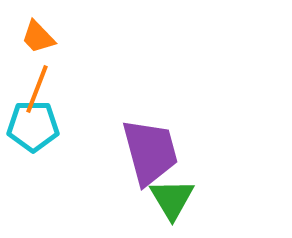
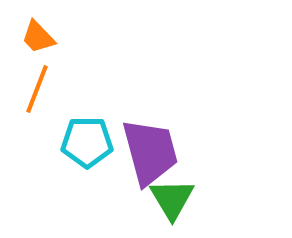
cyan pentagon: moved 54 px right, 16 px down
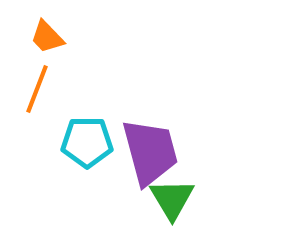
orange trapezoid: moved 9 px right
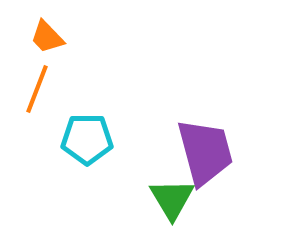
cyan pentagon: moved 3 px up
purple trapezoid: moved 55 px right
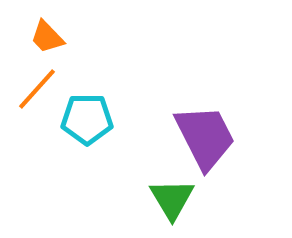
orange line: rotated 21 degrees clockwise
cyan pentagon: moved 20 px up
purple trapezoid: moved 15 px up; rotated 12 degrees counterclockwise
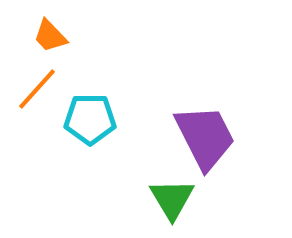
orange trapezoid: moved 3 px right, 1 px up
cyan pentagon: moved 3 px right
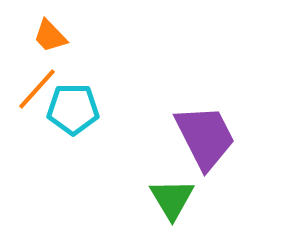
cyan pentagon: moved 17 px left, 10 px up
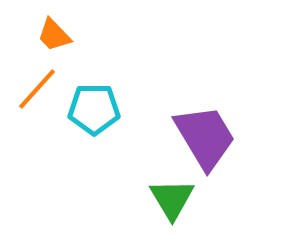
orange trapezoid: moved 4 px right, 1 px up
cyan pentagon: moved 21 px right
purple trapezoid: rotated 4 degrees counterclockwise
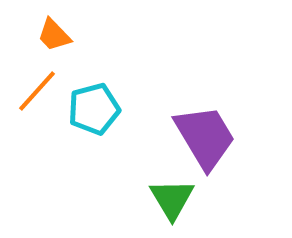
orange line: moved 2 px down
cyan pentagon: rotated 15 degrees counterclockwise
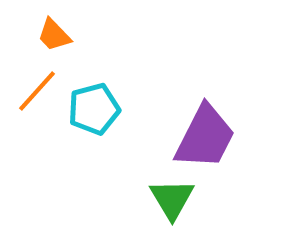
purple trapezoid: rotated 58 degrees clockwise
